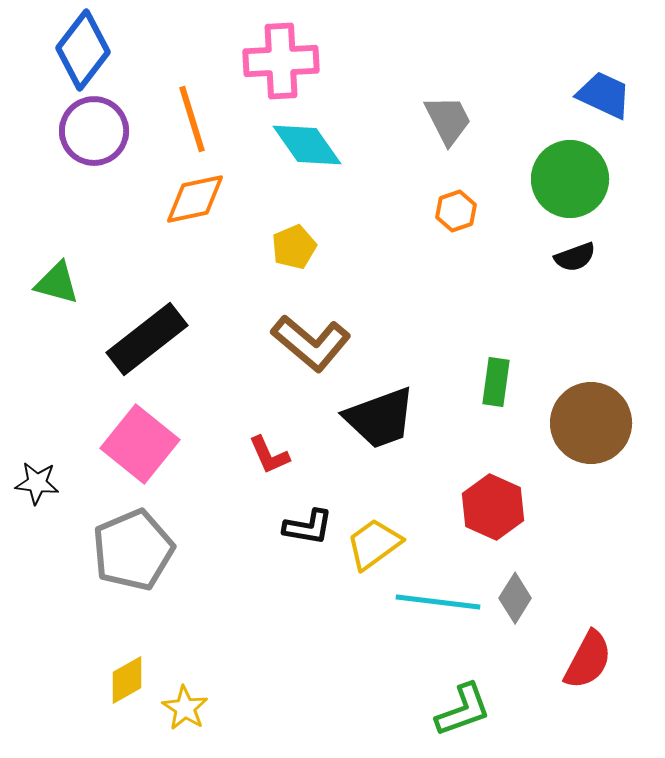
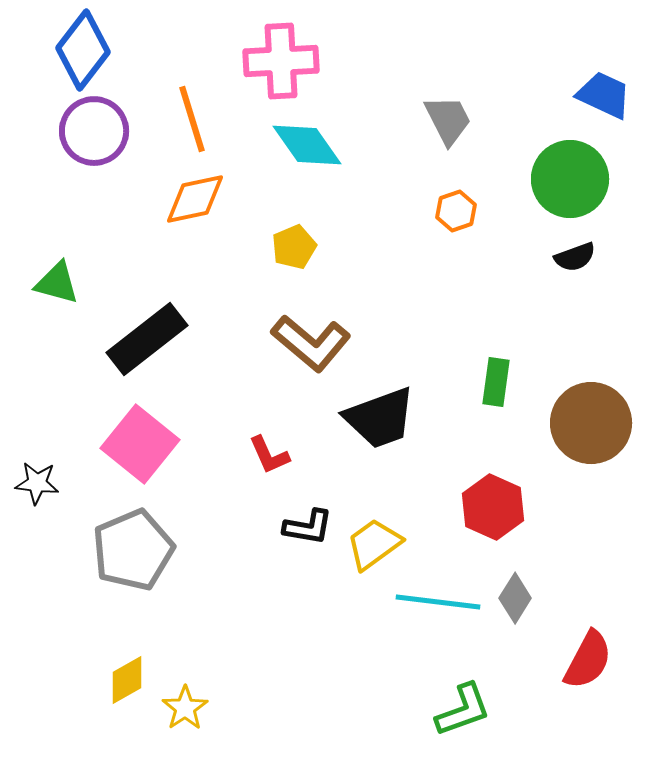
yellow star: rotated 6 degrees clockwise
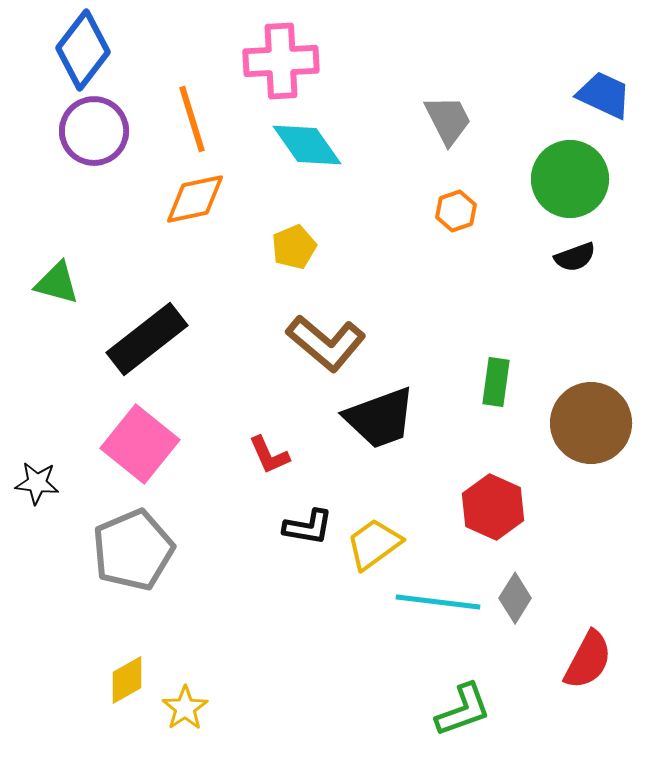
brown L-shape: moved 15 px right
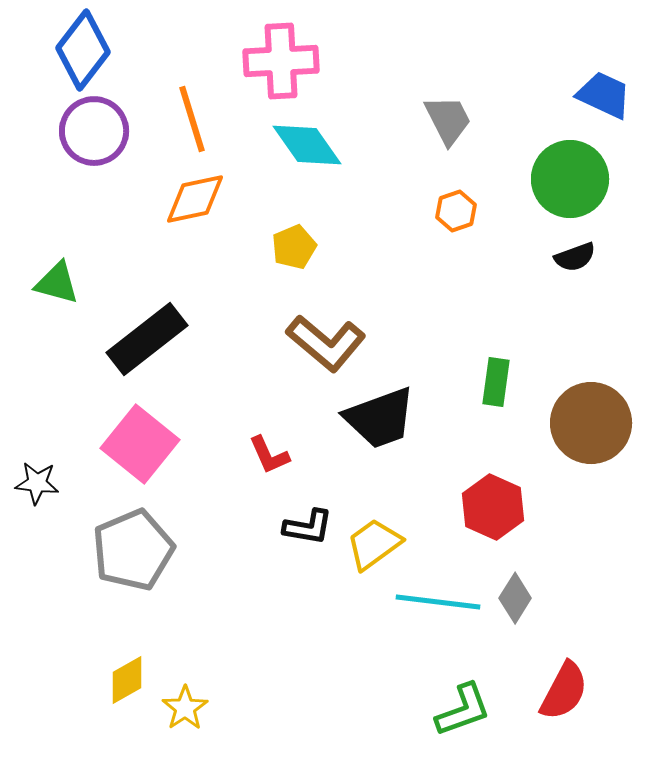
red semicircle: moved 24 px left, 31 px down
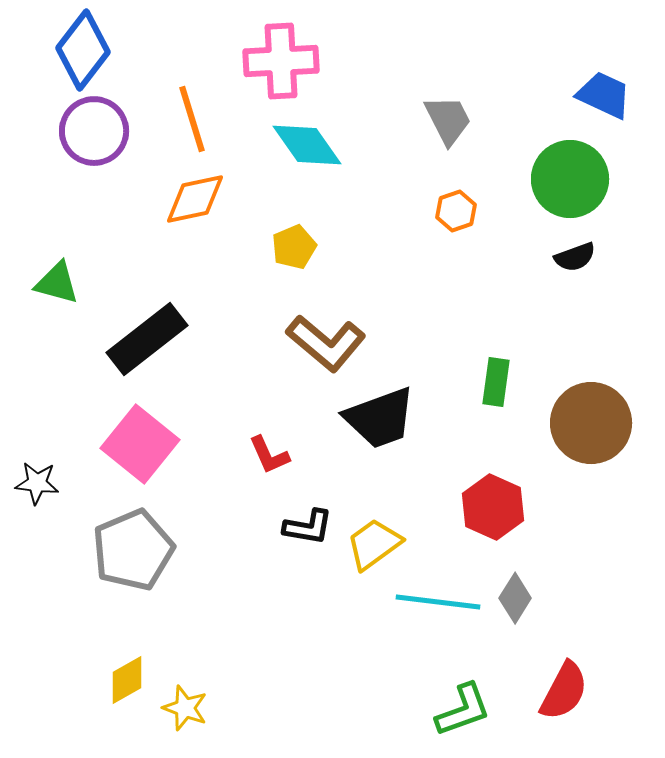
yellow star: rotated 18 degrees counterclockwise
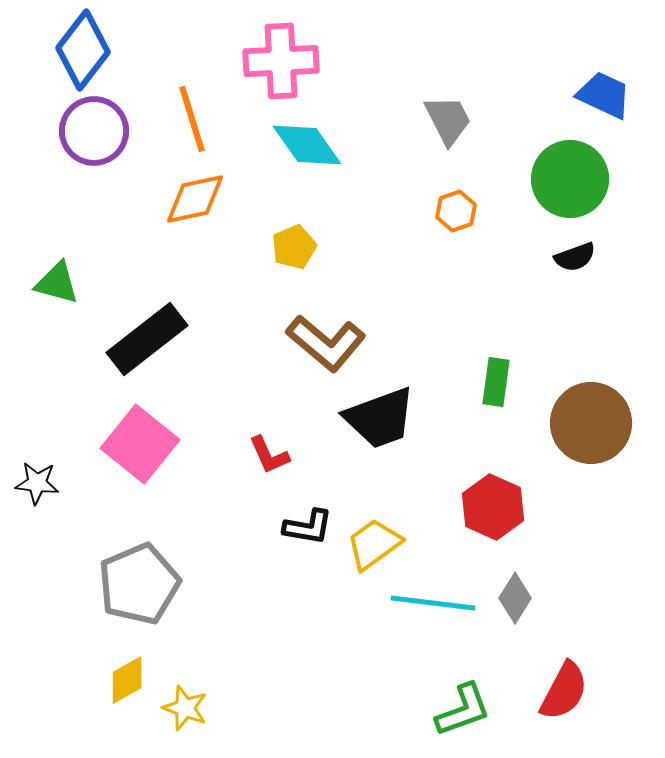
gray pentagon: moved 6 px right, 34 px down
cyan line: moved 5 px left, 1 px down
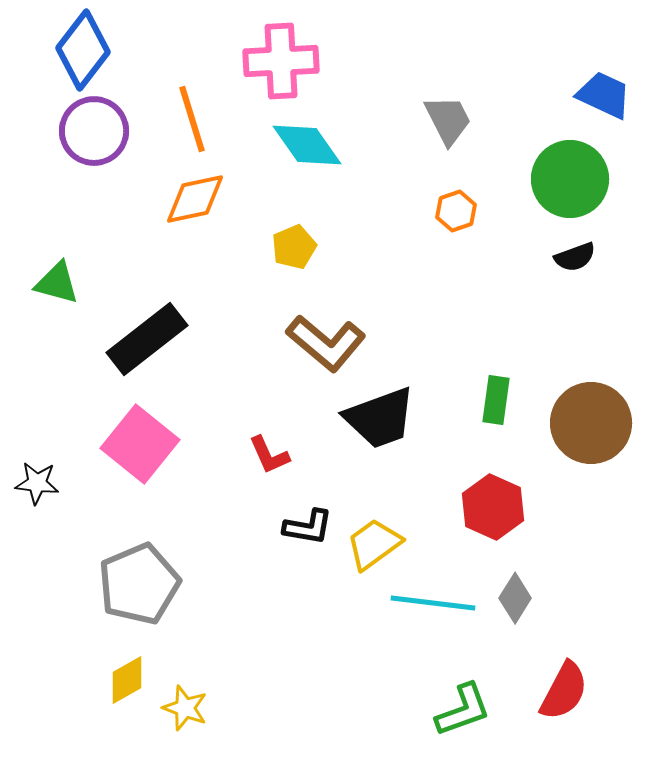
green rectangle: moved 18 px down
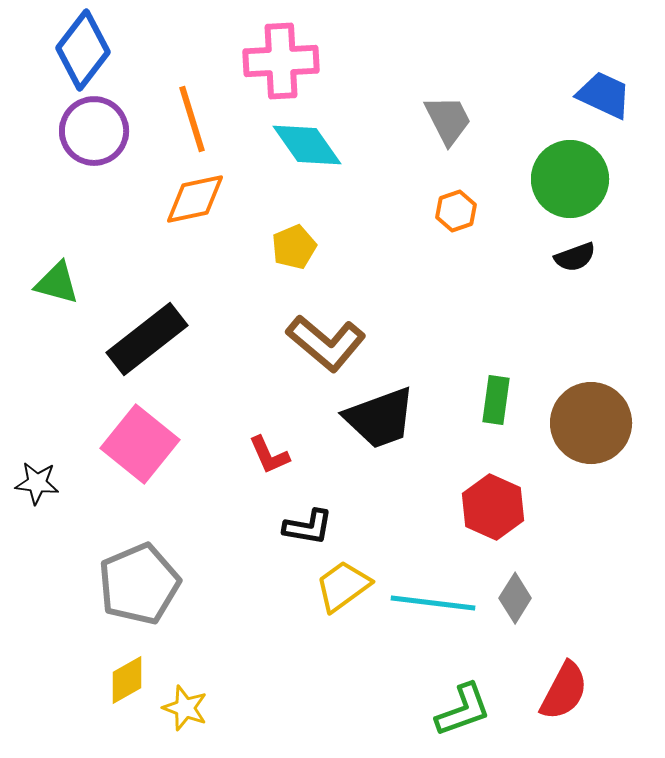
yellow trapezoid: moved 31 px left, 42 px down
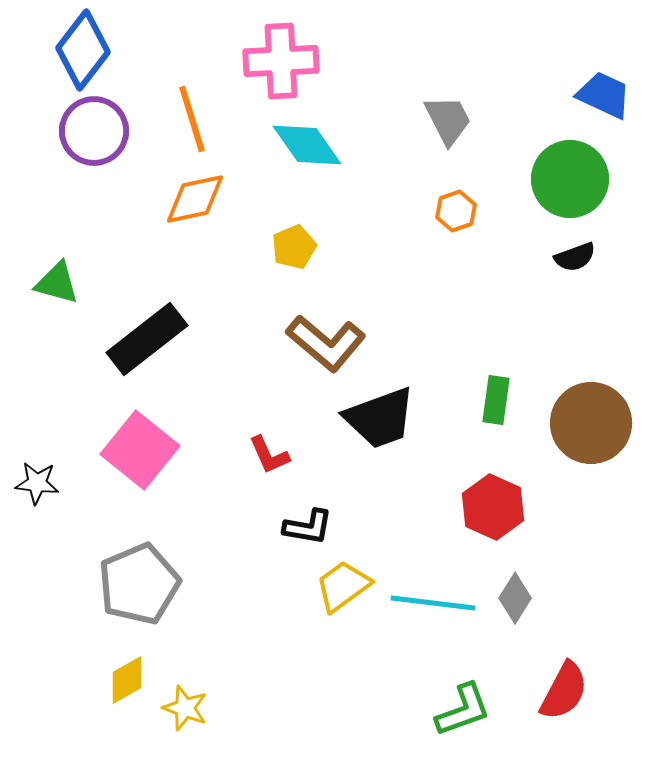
pink square: moved 6 px down
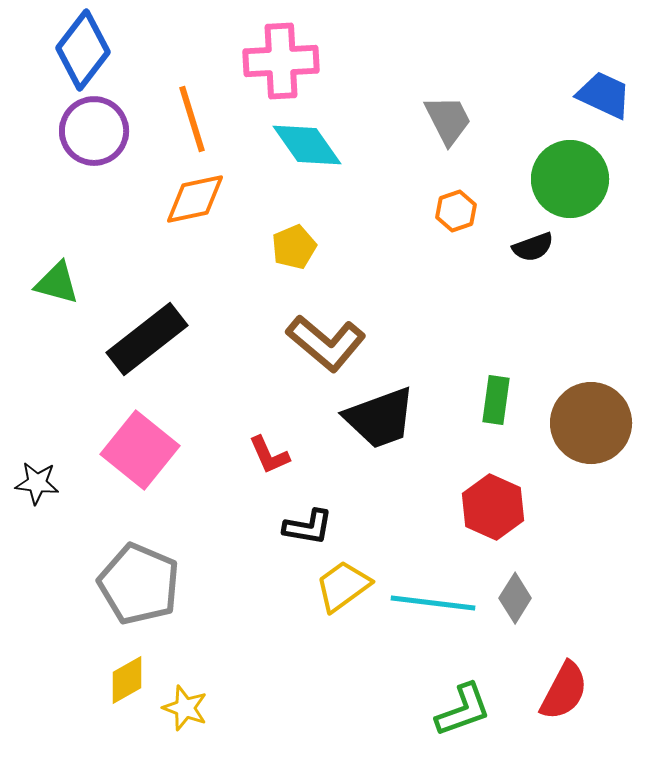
black semicircle: moved 42 px left, 10 px up
gray pentagon: rotated 26 degrees counterclockwise
